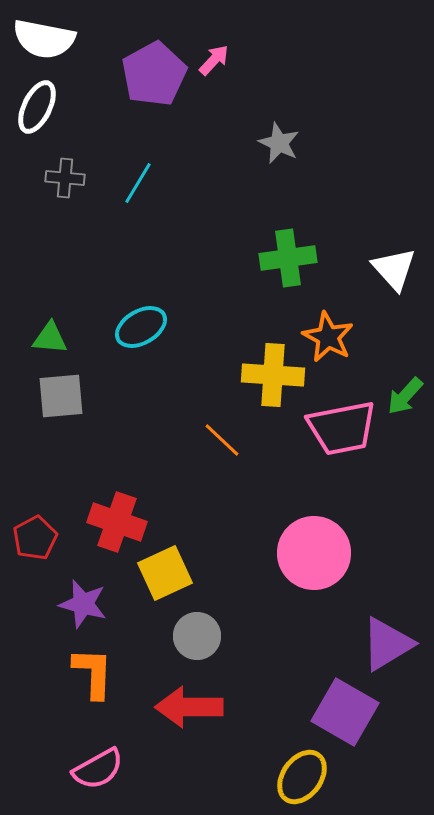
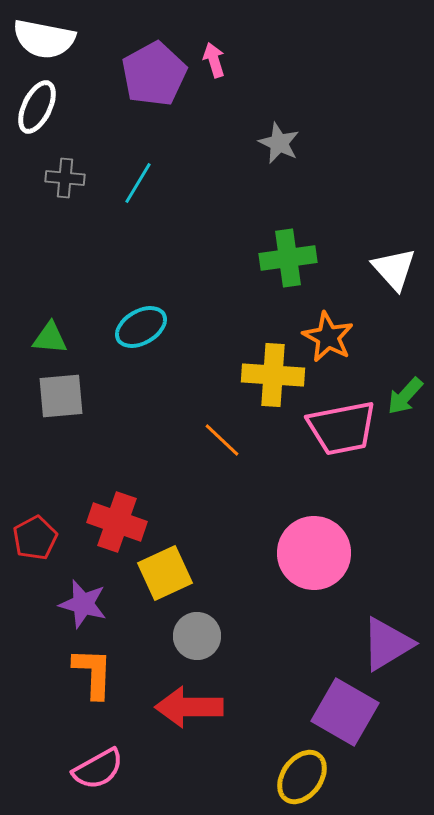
pink arrow: rotated 60 degrees counterclockwise
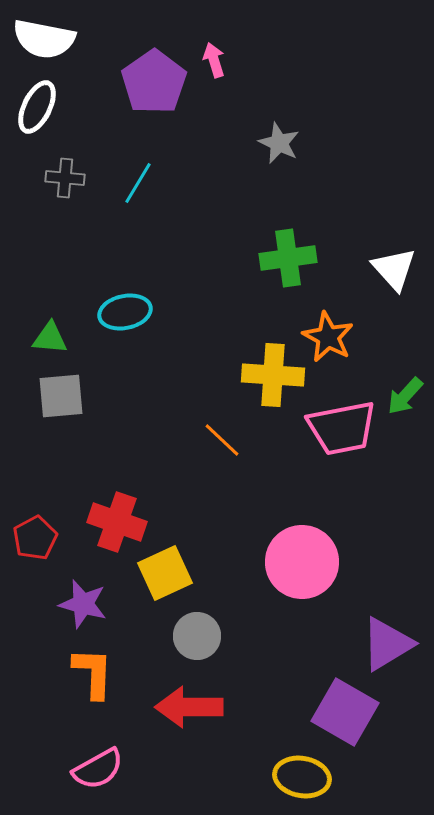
purple pentagon: moved 8 px down; rotated 6 degrees counterclockwise
cyan ellipse: moved 16 px left, 15 px up; rotated 18 degrees clockwise
pink circle: moved 12 px left, 9 px down
yellow ellipse: rotated 64 degrees clockwise
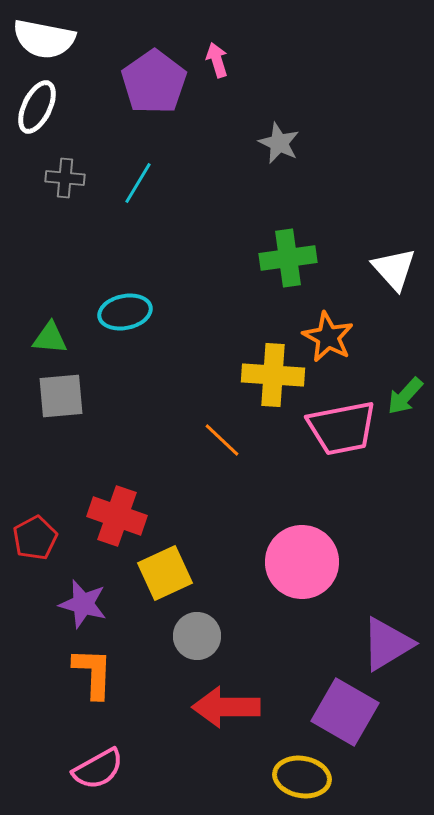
pink arrow: moved 3 px right
red cross: moved 6 px up
red arrow: moved 37 px right
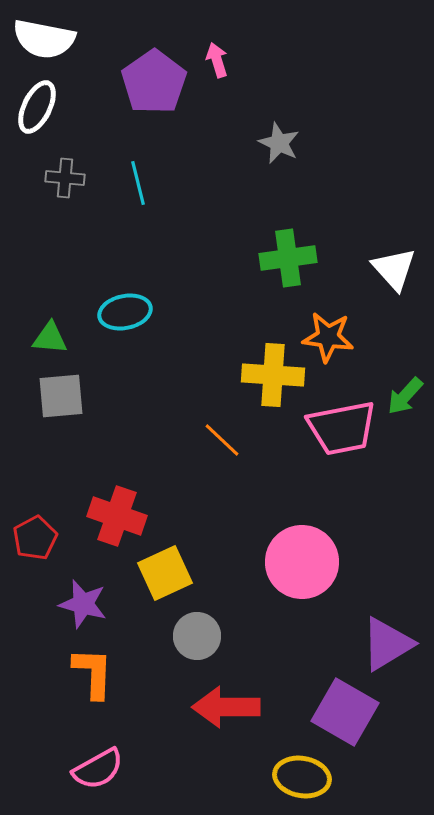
cyan line: rotated 45 degrees counterclockwise
orange star: rotated 21 degrees counterclockwise
